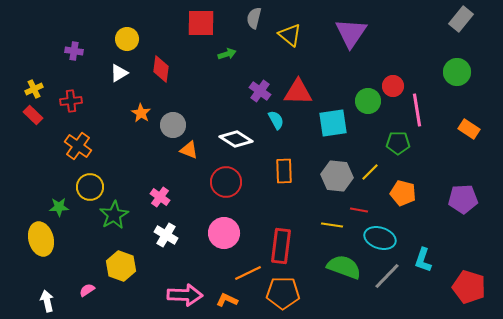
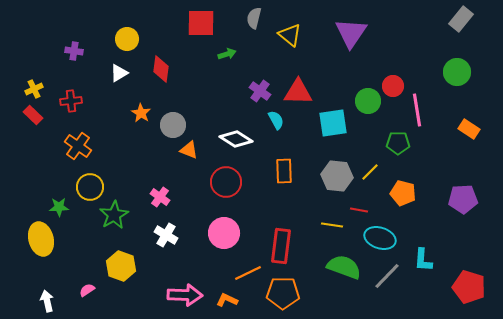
cyan L-shape at (423, 260): rotated 15 degrees counterclockwise
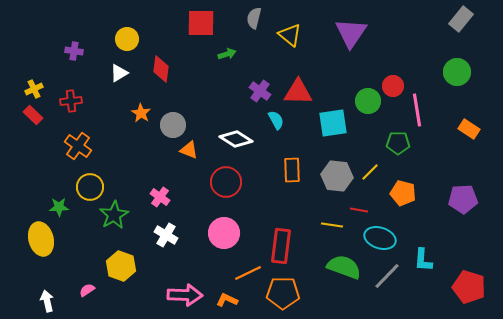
orange rectangle at (284, 171): moved 8 px right, 1 px up
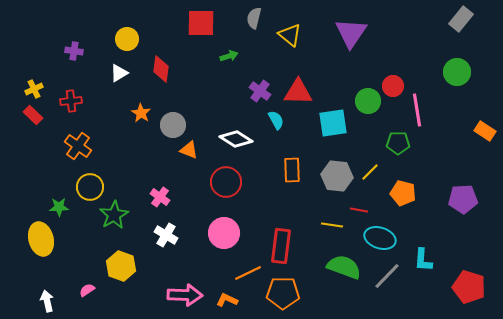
green arrow at (227, 54): moved 2 px right, 2 px down
orange rectangle at (469, 129): moved 16 px right, 2 px down
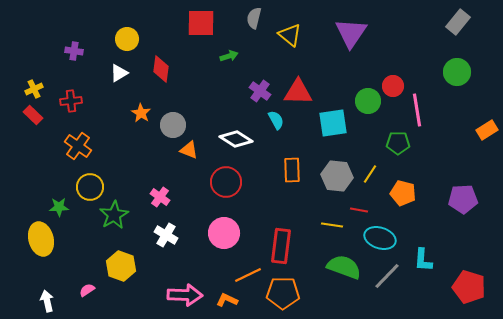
gray rectangle at (461, 19): moved 3 px left, 3 px down
orange rectangle at (485, 131): moved 2 px right, 1 px up; rotated 65 degrees counterclockwise
yellow line at (370, 172): moved 2 px down; rotated 12 degrees counterclockwise
orange line at (248, 273): moved 2 px down
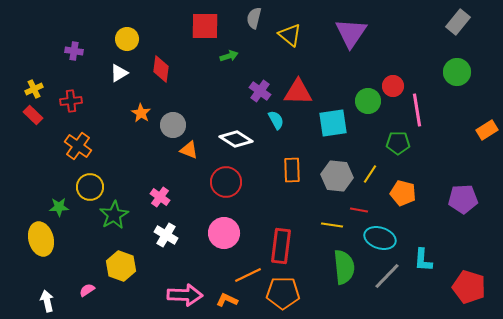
red square at (201, 23): moved 4 px right, 3 px down
green semicircle at (344, 267): rotated 64 degrees clockwise
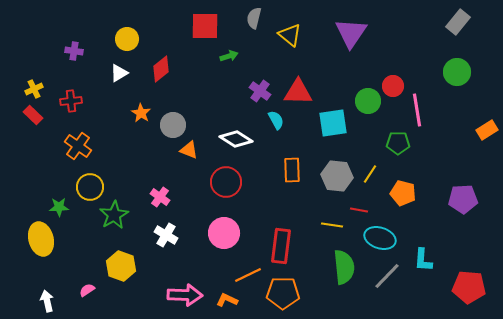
red diamond at (161, 69): rotated 44 degrees clockwise
red pentagon at (469, 287): rotated 12 degrees counterclockwise
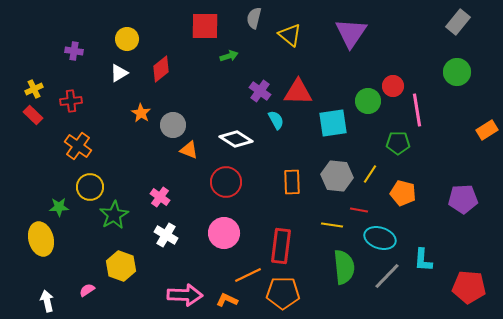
orange rectangle at (292, 170): moved 12 px down
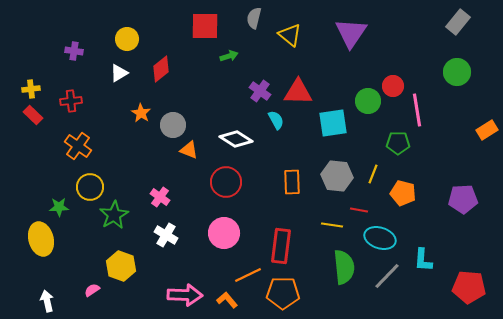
yellow cross at (34, 89): moved 3 px left; rotated 18 degrees clockwise
yellow line at (370, 174): moved 3 px right; rotated 12 degrees counterclockwise
pink semicircle at (87, 290): moved 5 px right
orange L-shape at (227, 300): rotated 25 degrees clockwise
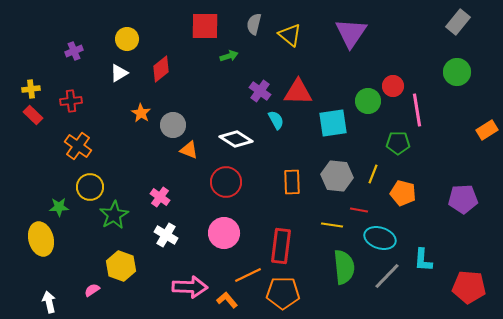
gray semicircle at (254, 18): moved 6 px down
purple cross at (74, 51): rotated 30 degrees counterclockwise
pink arrow at (185, 295): moved 5 px right, 8 px up
white arrow at (47, 301): moved 2 px right, 1 px down
